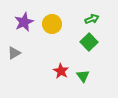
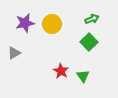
purple star: moved 1 px right, 1 px down; rotated 12 degrees clockwise
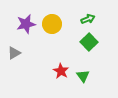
green arrow: moved 4 px left
purple star: moved 1 px right, 1 px down
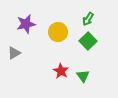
green arrow: rotated 144 degrees clockwise
yellow circle: moved 6 px right, 8 px down
green square: moved 1 px left, 1 px up
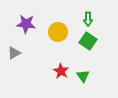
green arrow: rotated 32 degrees counterclockwise
purple star: rotated 18 degrees clockwise
green square: rotated 12 degrees counterclockwise
